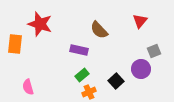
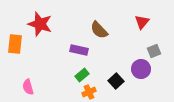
red triangle: moved 2 px right, 1 px down
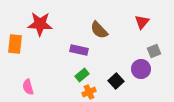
red star: rotated 15 degrees counterclockwise
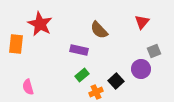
red star: rotated 25 degrees clockwise
orange rectangle: moved 1 px right
orange cross: moved 7 px right
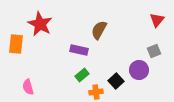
red triangle: moved 15 px right, 2 px up
brown semicircle: rotated 72 degrees clockwise
purple circle: moved 2 px left, 1 px down
orange cross: rotated 16 degrees clockwise
